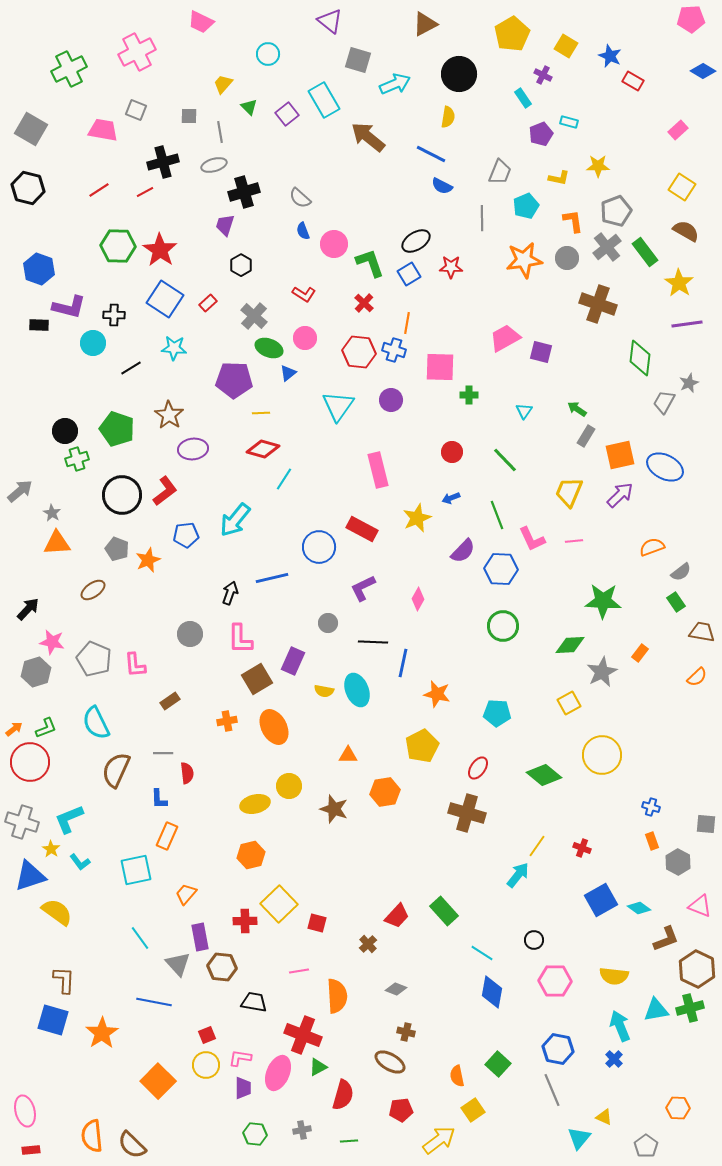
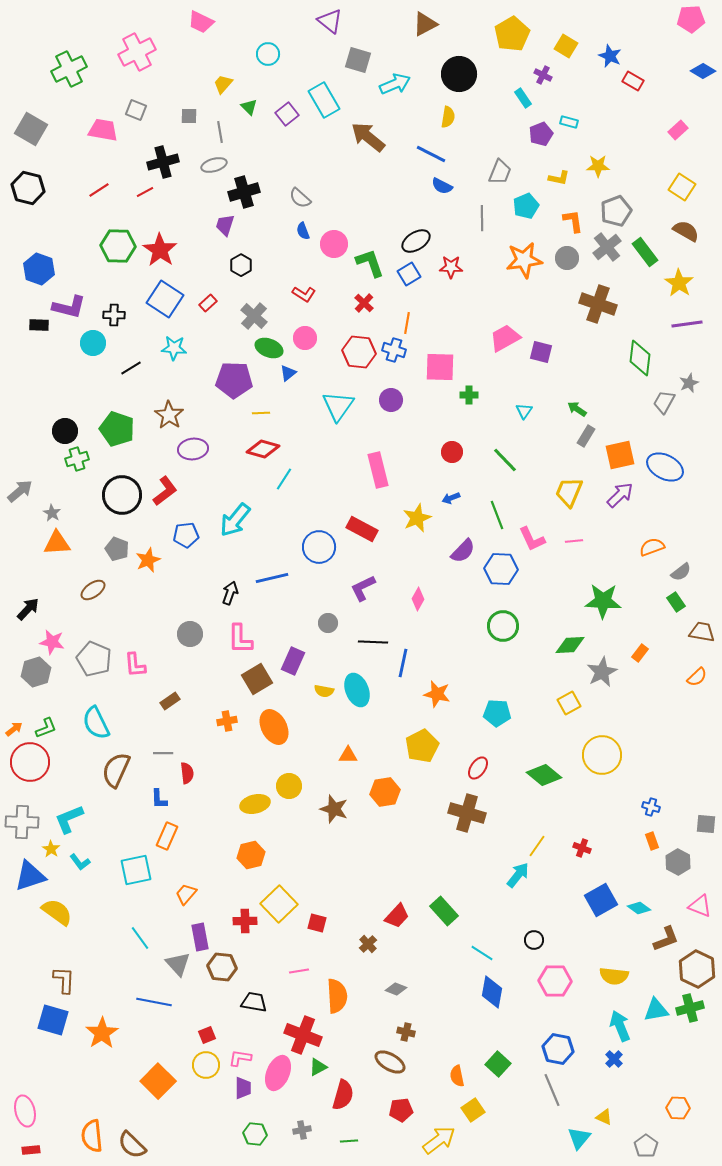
gray cross at (22, 822): rotated 16 degrees counterclockwise
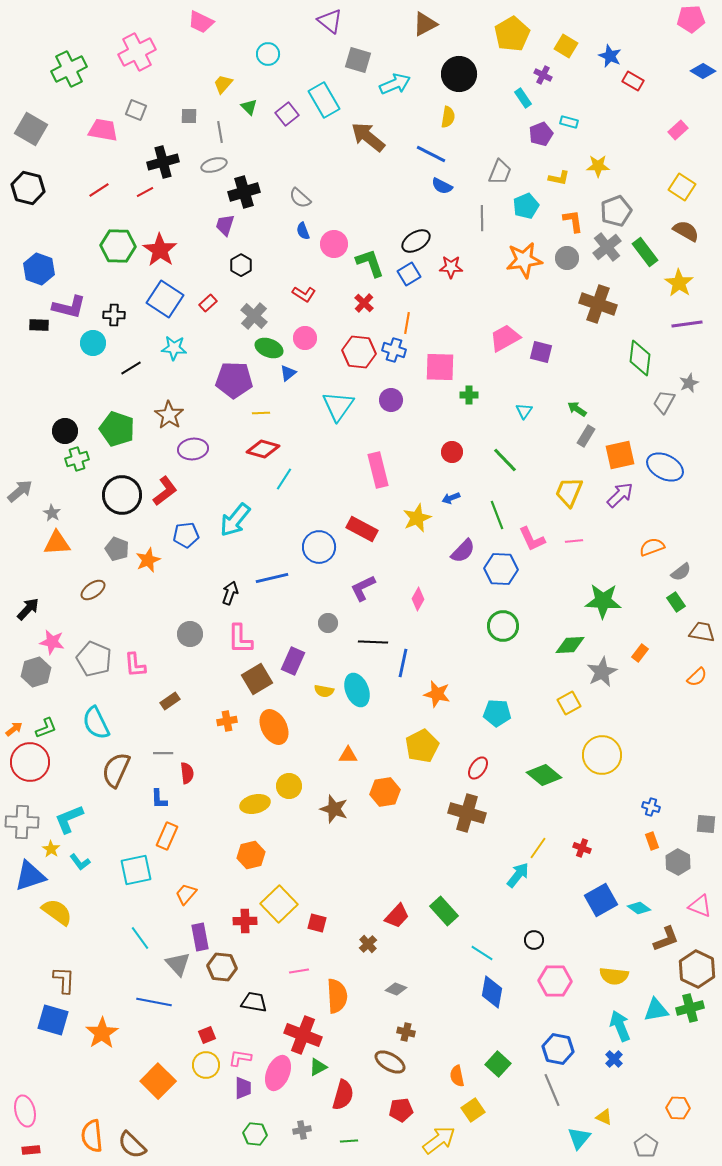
yellow line at (537, 846): moved 1 px right, 2 px down
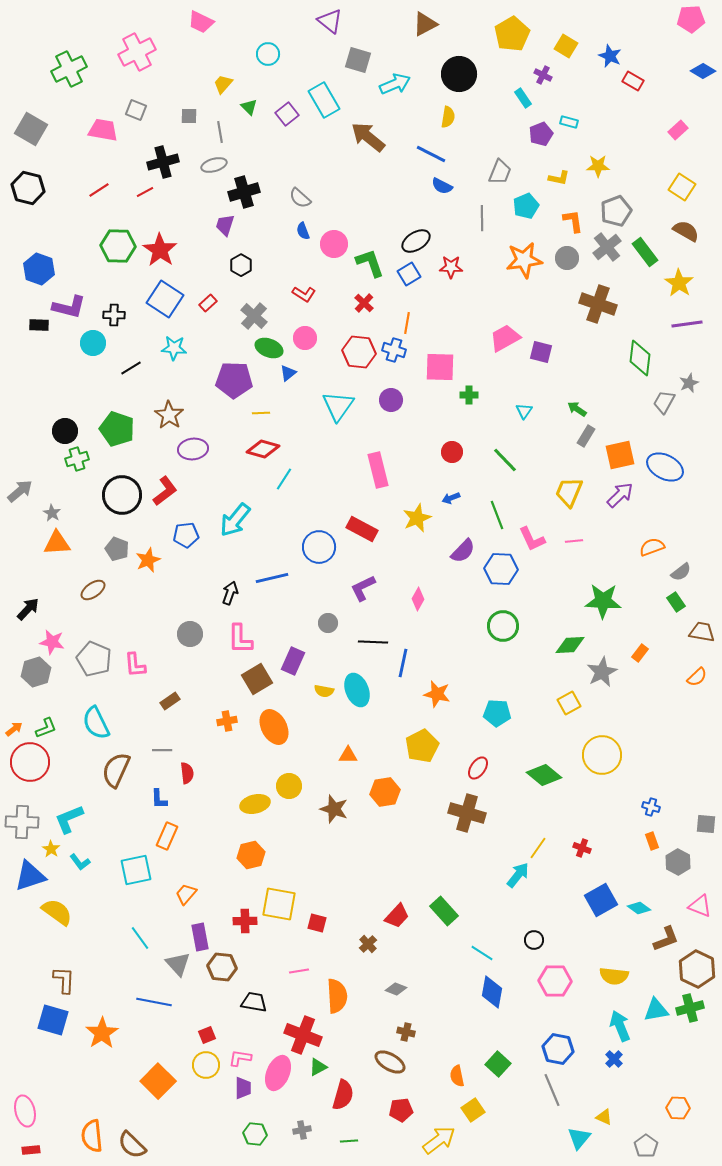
gray line at (163, 753): moved 1 px left, 3 px up
yellow square at (279, 904): rotated 36 degrees counterclockwise
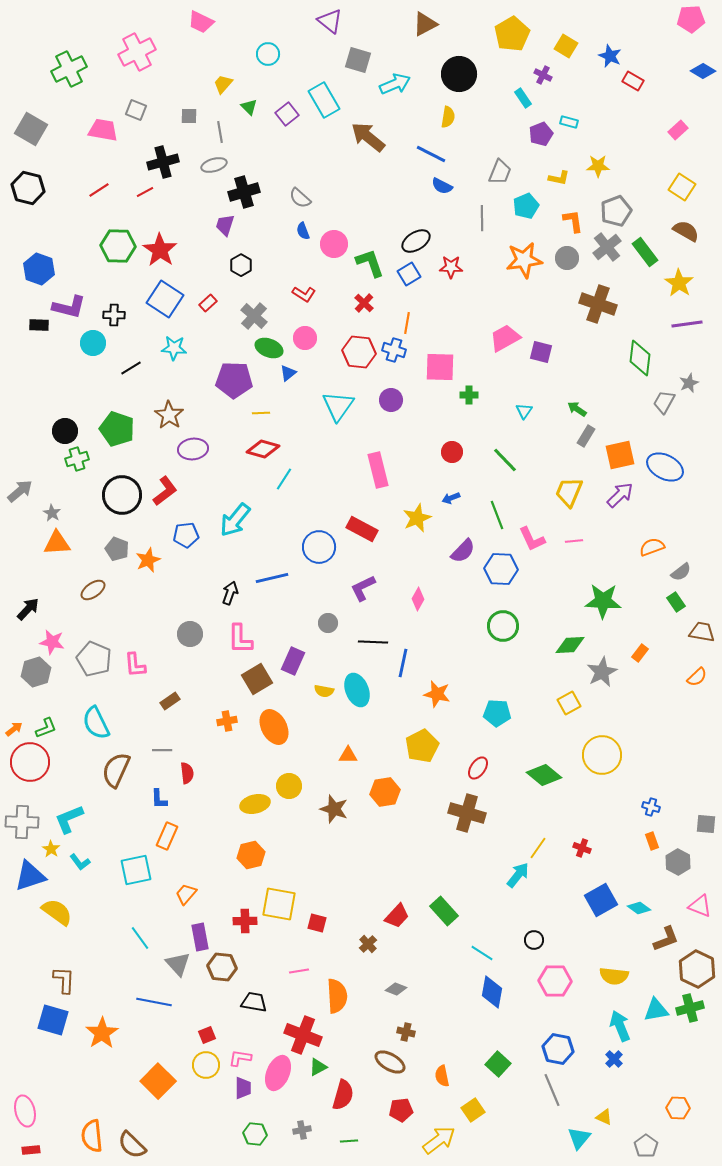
orange semicircle at (457, 1076): moved 15 px left
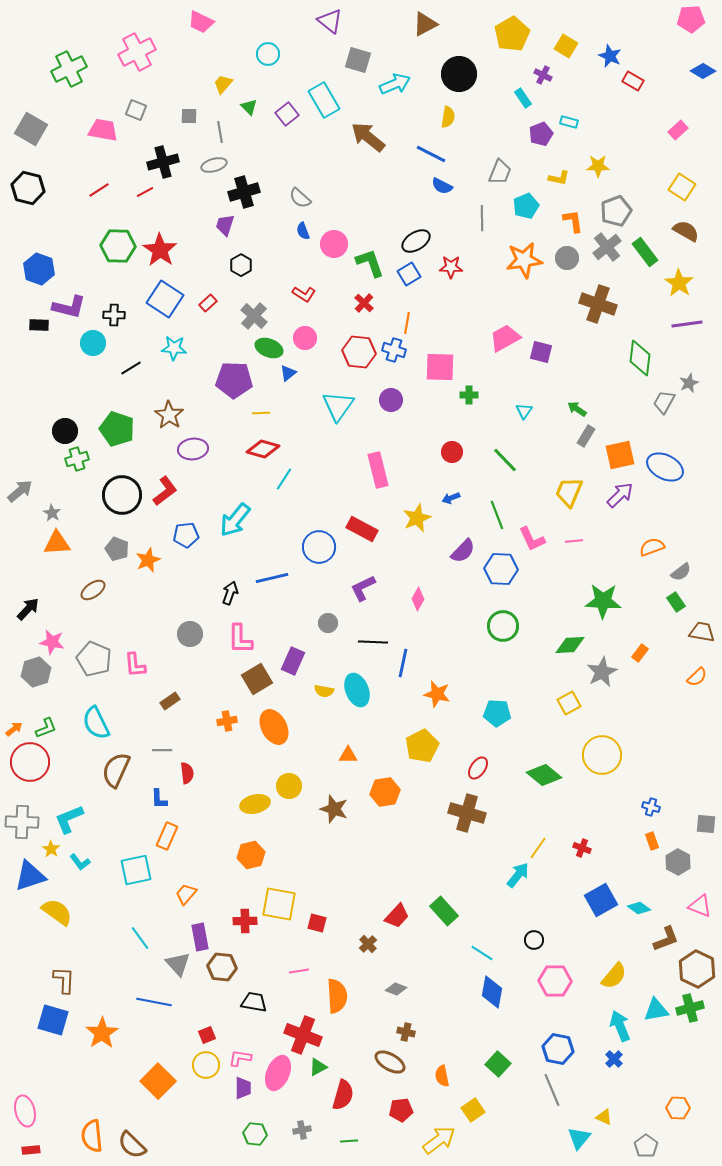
yellow semicircle at (614, 976): rotated 56 degrees counterclockwise
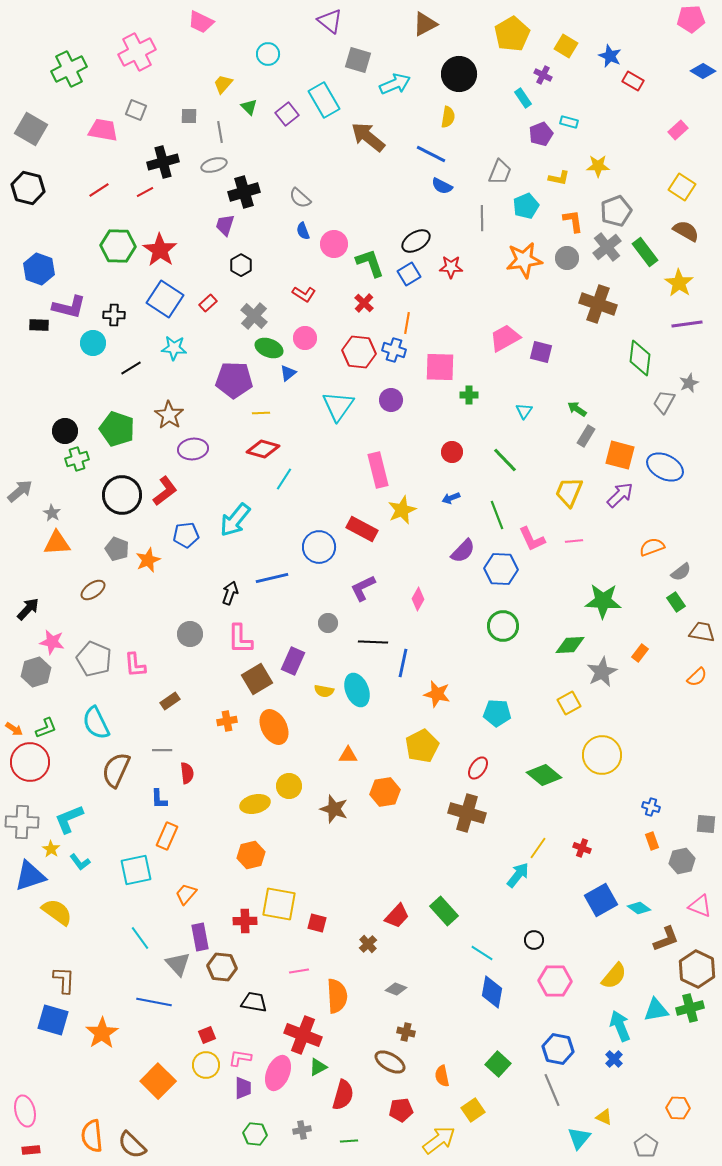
orange square at (620, 455): rotated 28 degrees clockwise
yellow star at (417, 518): moved 15 px left, 8 px up
orange arrow at (14, 729): rotated 72 degrees clockwise
gray hexagon at (678, 862): moved 4 px right, 1 px up; rotated 20 degrees clockwise
